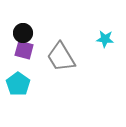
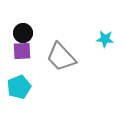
purple square: moved 2 px left, 1 px down; rotated 18 degrees counterclockwise
gray trapezoid: rotated 12 degrees counterclockwise
cyan pentagon: moved 1 px right, 3 px down; rotated 15 degrees clockwise
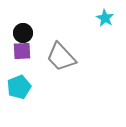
cyan star: moved 21 px up; rotated 24 degrees clockwise
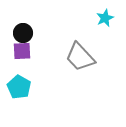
cyan star: rotated 18 degrees clockwise
gray trapezoid: moved 19 px right
cyan pentagon: rotated 20 degrees counterclockwise
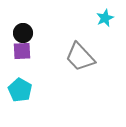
cyan pentagon: moved 1 px right, 3 px down
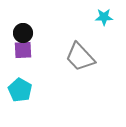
cyan star: moved 1 px left, 1 px up; rotated 24 degrees clockwise
purple square: moved 1 px right, 1 px up
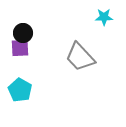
purple square: moved 3 px left, 2 px up
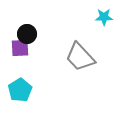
black circle: moved 4 px right, 1 px down
cyan pentagon: rotated 10 degrees clockwise
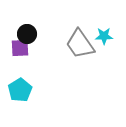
cyan star: moved 19 px down
gray trapezoid: moved 13 px up; rotated 8 degrees clockwise
